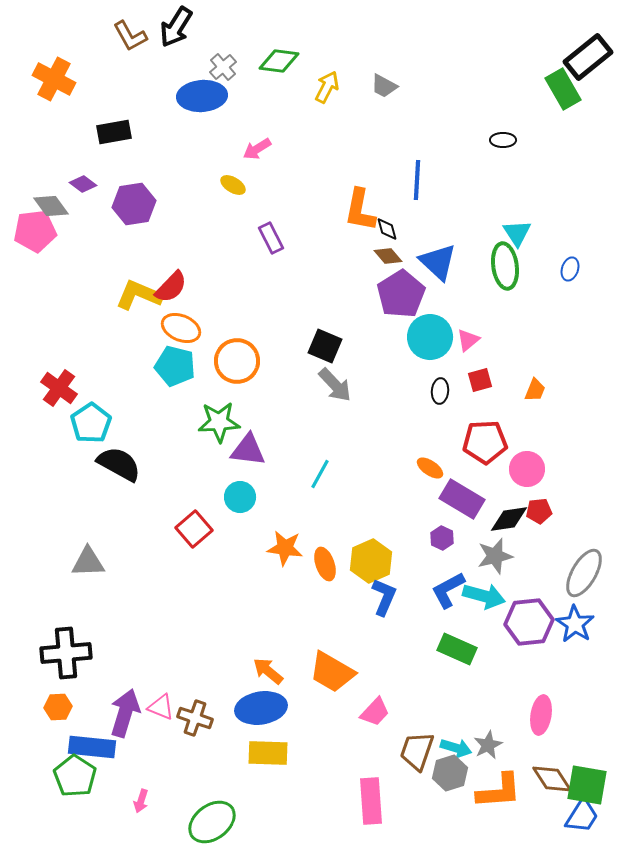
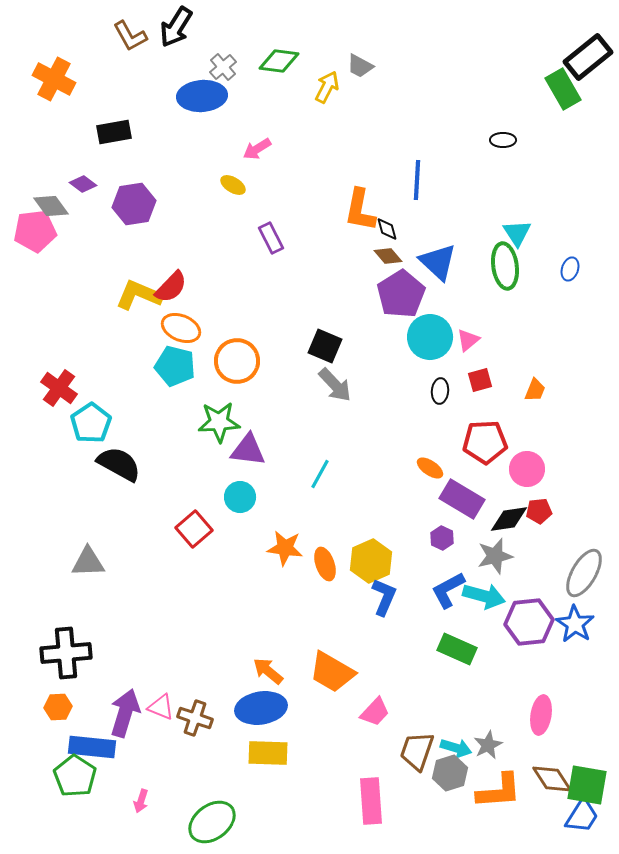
gray trapezoid at (384, 86): moved 24 px left, 20 px up
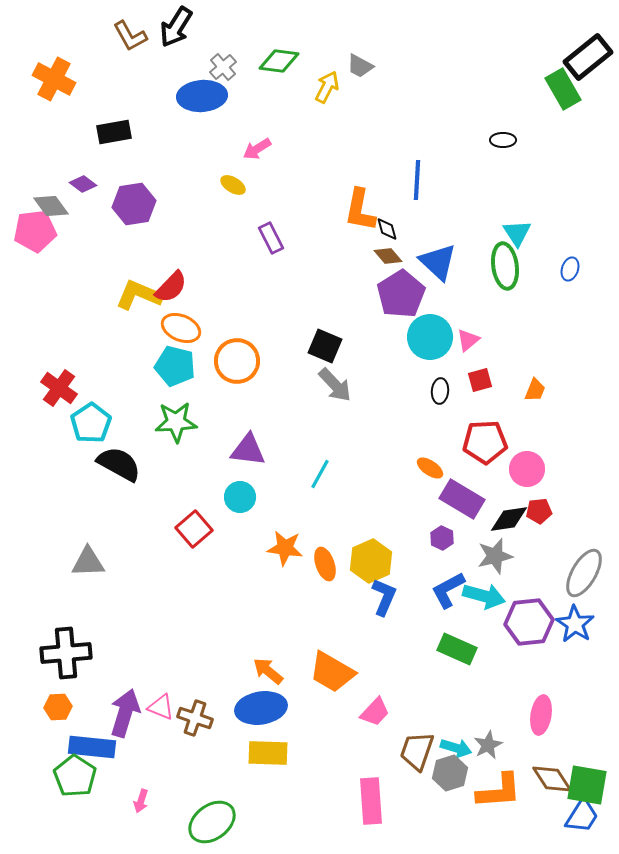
green star at (219, 422): moved 43 px left
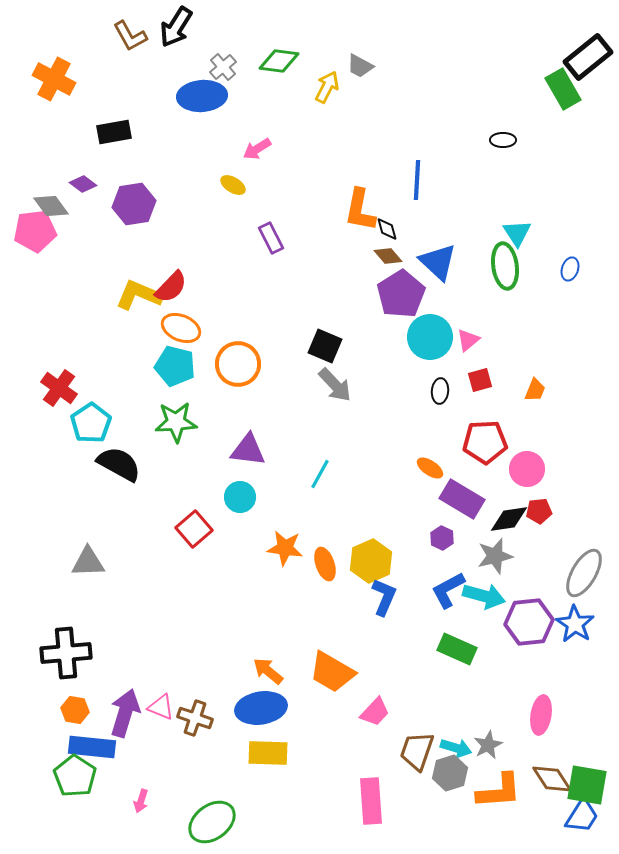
orange circle at (237, 361): moved 1 px right, 3 px down
orange hexagon at (58, 707): moved 17 px right, 3 px down; rotated 12 degrees clockwise
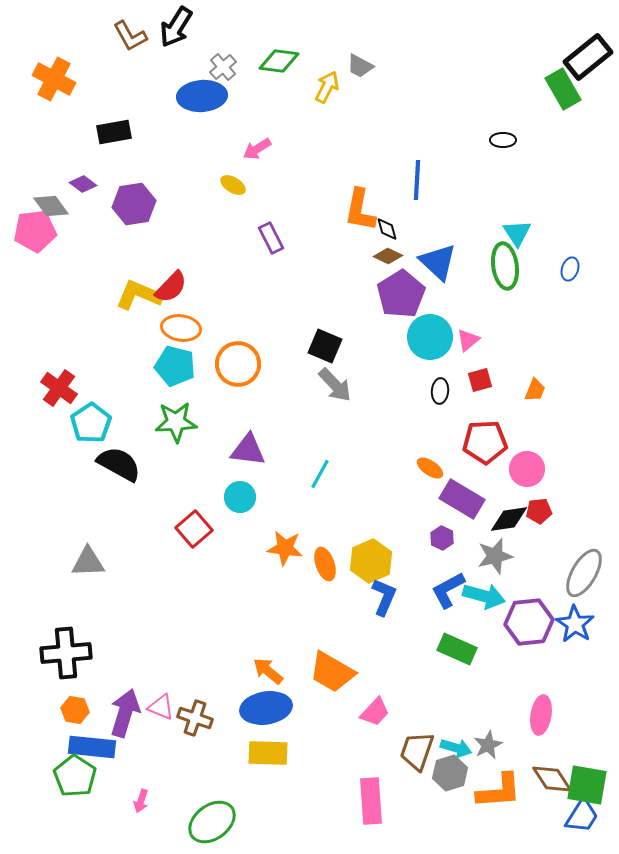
brown diamond at (388, 256): rotated 24 degrees counterclockwise
orange ellipse at (181, 328): rotated 15 degrees counterclockwise
blue ellipse at (261, 708): moved 5 px right
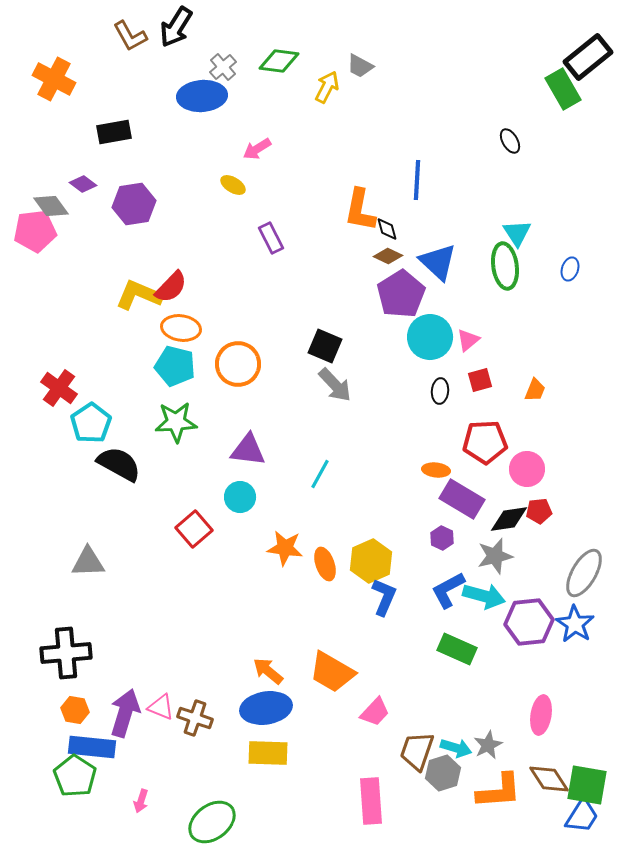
black ellipse at (503, 140): moved 7 px right, 1 px down; rotated 60 degrees clockwise
orange ellipse at (430, 468): moved 6 px right, 2 px down; rotated 28 degrees counterclockwise
gray hexagon at (450, 773): moved 7 px left
brown diamond at (552, 779): moved 3 px left
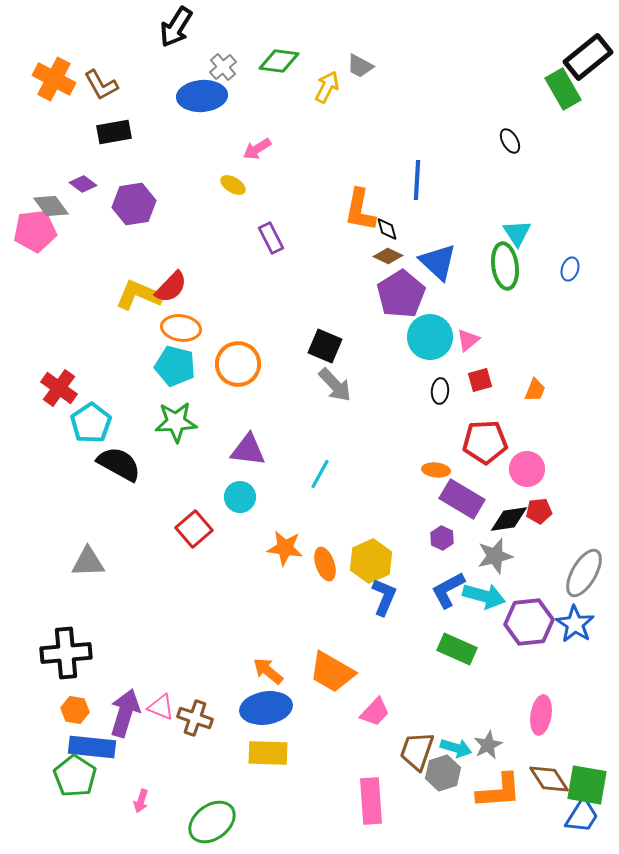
brown L-shape at (130, 36): moved 29 px left, 49 px down
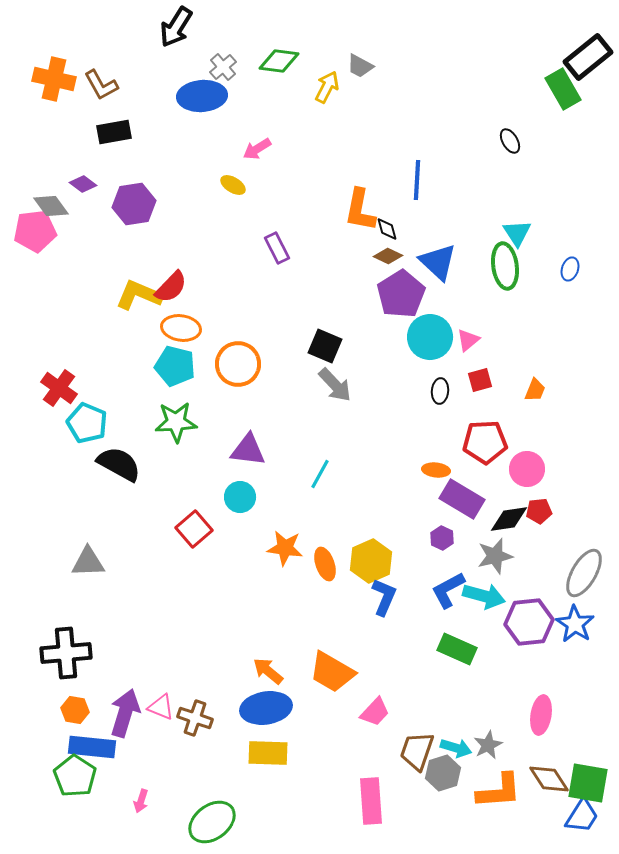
orange cross at (54, 79): rotated 15 degrees counterclockwise
purple rectangle at (271, 238): moved 6 px right, 10 px down
cyan pentagon at (91, 423): moved 4 px left; rotated 15 degrees counterclockwise
green square at (587, 785): moved 1 px right, 2 px up
